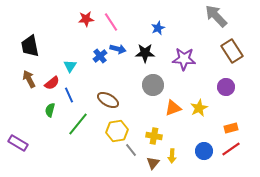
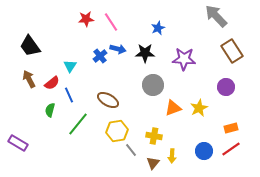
black trapezoid: rotated 25 degrees counterclockwise
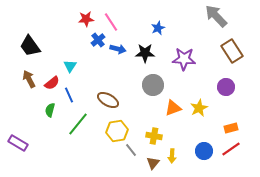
blue cross: moved 2 px left, 16 px up
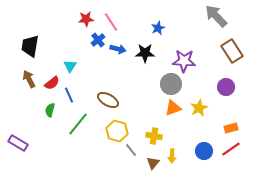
black trapezoid: rotated 45 degrees clockwise
purple star: moved 2 px down
gray circle: moved 18 px right, 1 px up
yellow hexagon: rotated 25 degrees clockwise
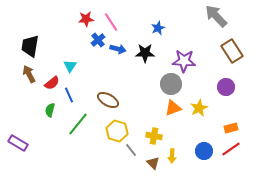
brown arrow: moved 5 px up
brown triangle: rotated 24 degrees counterclockwise
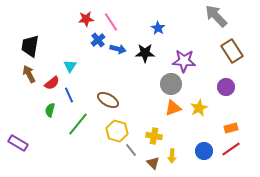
blue star: rotated 16 degrees counterclockwise
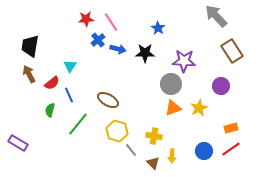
purple circle: moved 5 px left, 1 px up
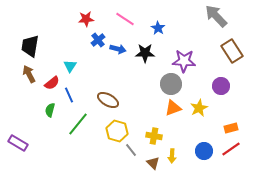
pink line: moved 14 px right, 3 px up; rotated 24 degrees counterclockwise
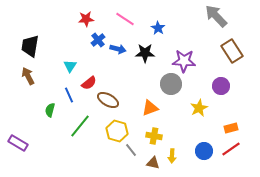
brown arrow: moved 1 px left, 2 px down
red semicircle: moved 37 px right
orange triangle: moved 23 px left
green line: moved 2 px right, 2 px down
brown triangle: rotated 32 degrees counterclockwise
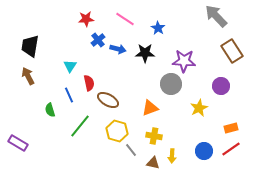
red semicircle: rotated 63 degrees counterclockwise
green semicircle: rotated 32 degrees counterclockwise
